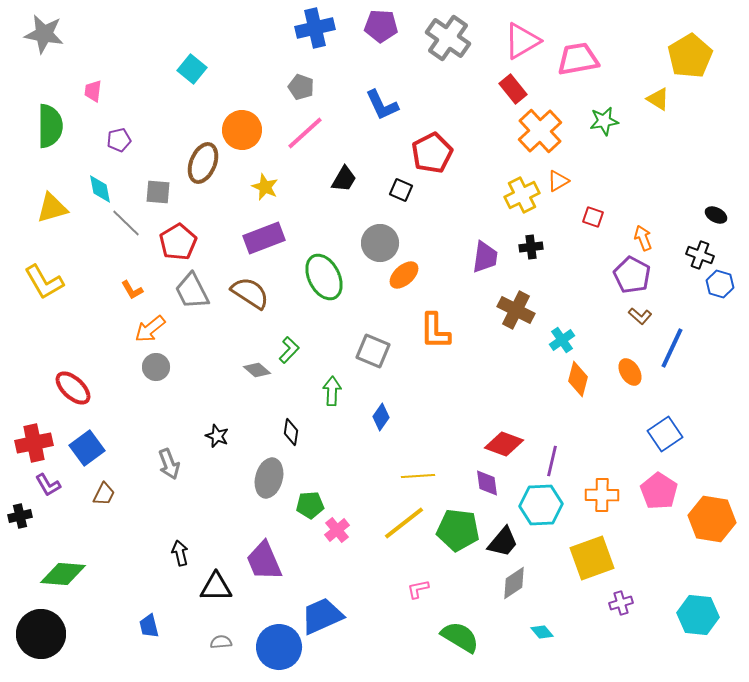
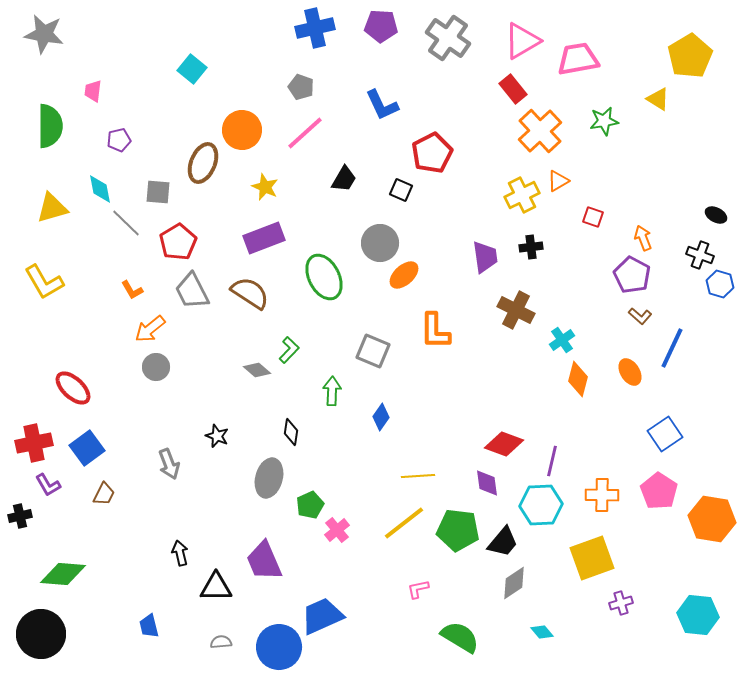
purple trapezoid at (485, 257): rotated 16 degrees counterclockwise
green pentagon at (310, 505): rotated 20 degrees counterclockwise
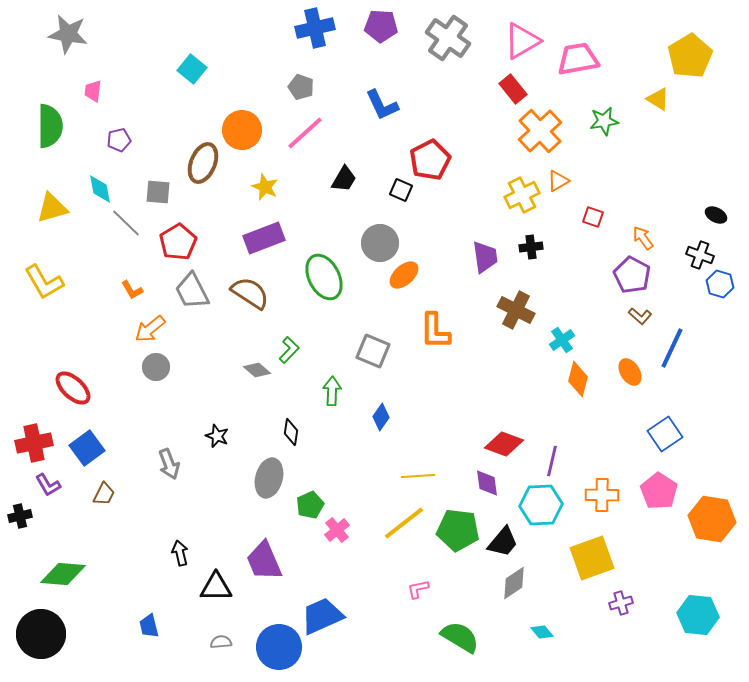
gray star at (44, 34): moved 24 px right
red pentagon at (432, 153): moved 2 px left, 7 px down
orange arrow at (643, 238): rotated 15 degrees counterclockwise
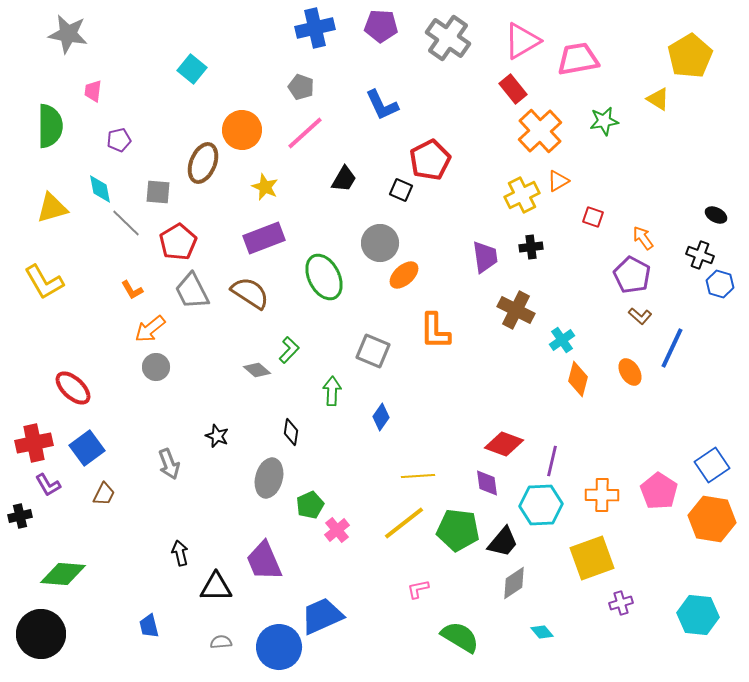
blue square at (665, 434): moved 47 px right, 31 px down
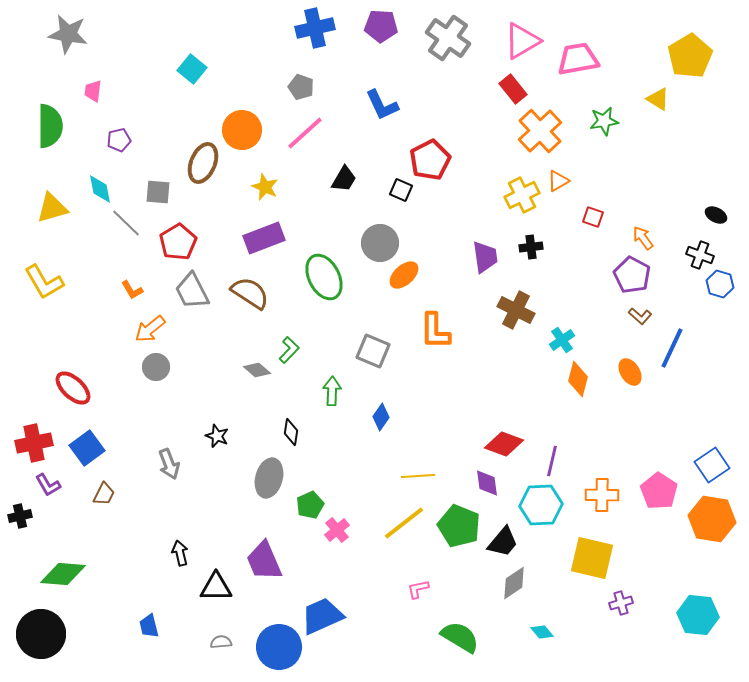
green pentagon at (458, 530): moved 1 px right, 4 px up; rotated 15 degrees clockwise
yellow square at (592, 558): rotated 33 degrees clockwise
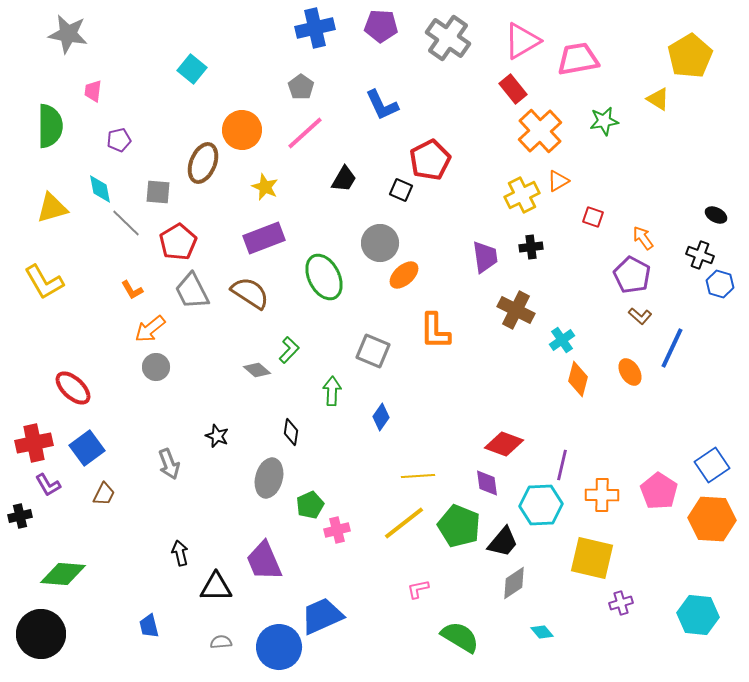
gray pentagon at (301, 87): rotated 15 degrees clockwise
purple line at (552, 461): moved 10 px right, 4 px down
orange hexagon at (712, 519): rotated 6 degrees counterclockwise
pink cross at (337, 530): rotated 25 degrees clockwise
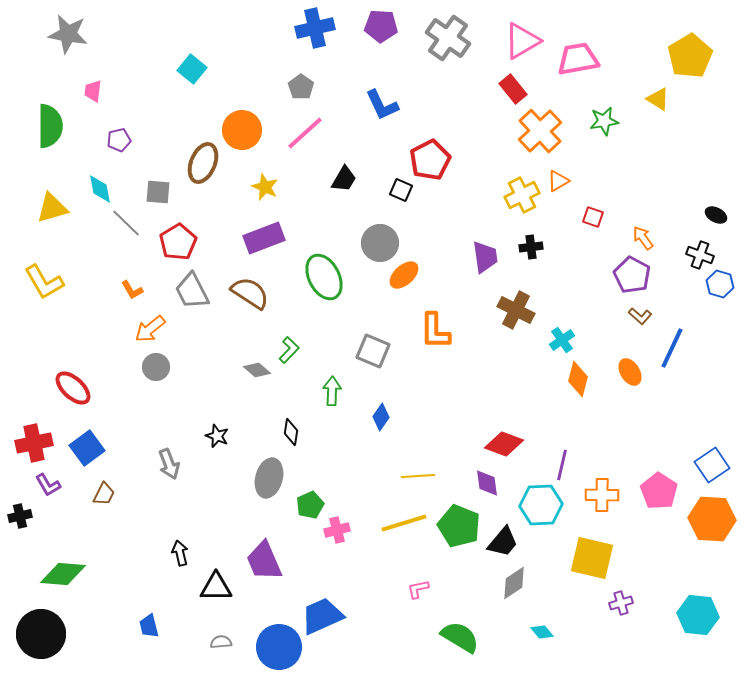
yellow line at (404, 523): rotated 21 degrees clockwise
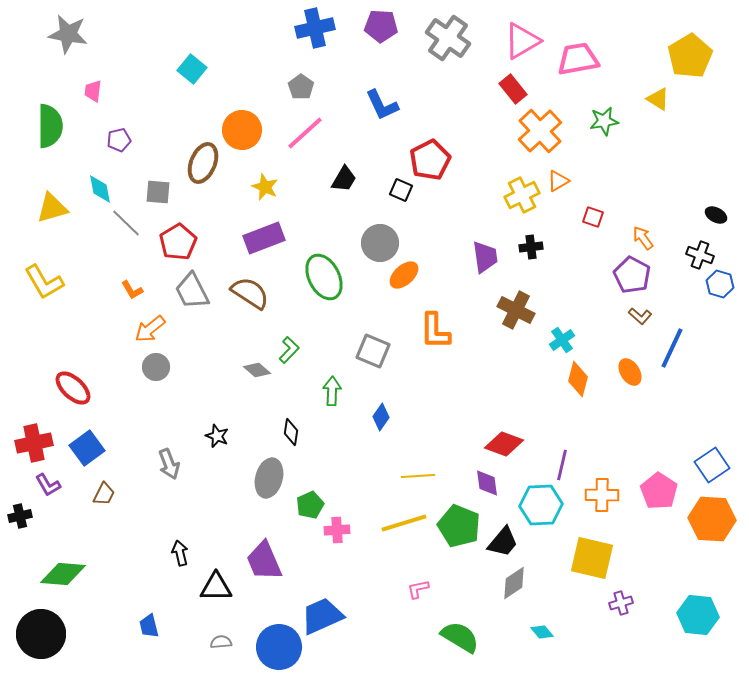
pink cross at (337, 530): rotated 10 degrees clockwise
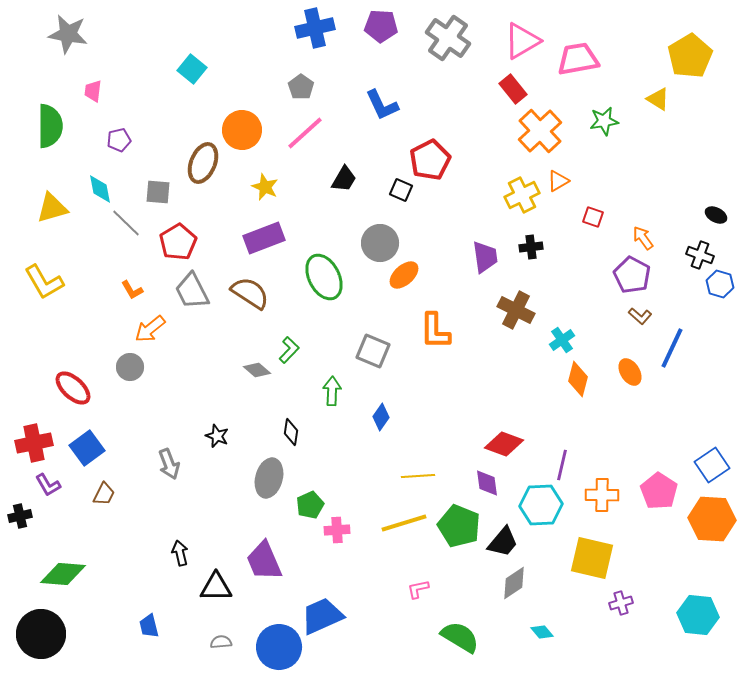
gray circle at (156, 367): moved 26 px left
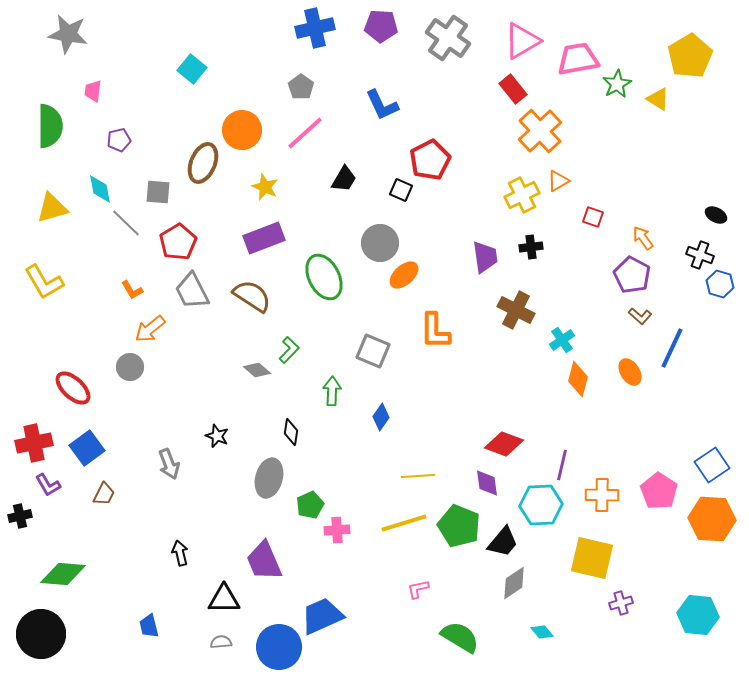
green star at (604, 121): moved 13 px right, 37 px up; rotated 20 degrees counterclockwise
brown semicircle at (250, 293): moved 2 px right, 3 px down
black triangle at (216, 587): moved 8 px right, 12 px down
